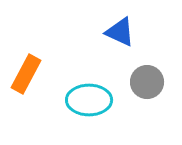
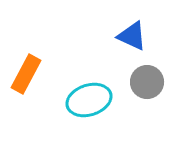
blue triangle: moved 12 px right, 4 px down
cyan ellipse: rotated 18 degrees counterclockwise
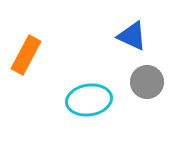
orange rectangle: moved 19 px up
cyan ellipse: rotated 9 degrees clockwise
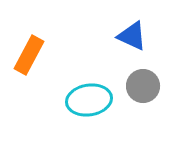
orange rectangle: moved 3 px right
gray circle: moved 4 px left, 4 px down
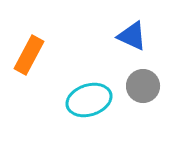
cyan ellipse: rotated 9 degrees counterclockwise
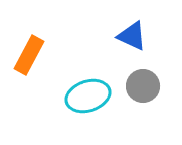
cyan ellipse: moved 1 px left, 4 px up
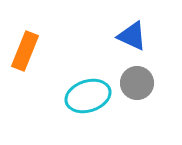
orange rectangle: moved 4 px left, 4 px up; rotated 6 degrees counterclockwise
gray circle: moved 6 px left, 3 px up
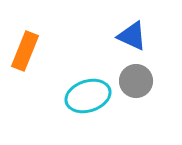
gray circle: moved 1 px left, 2 px up
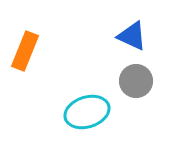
cyan ellipse: moved 1 px left, 16 px down
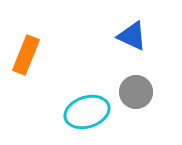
orange rectangle: moved 1 px right, 4 px down
gray circle: moved 11 px down
